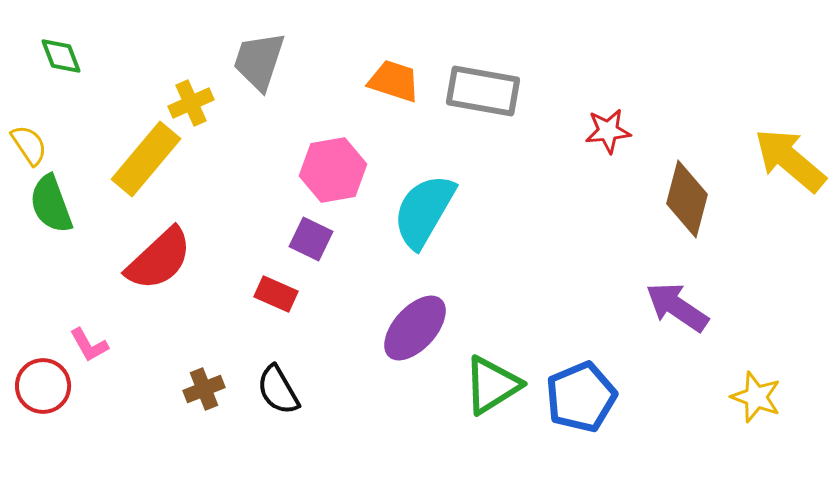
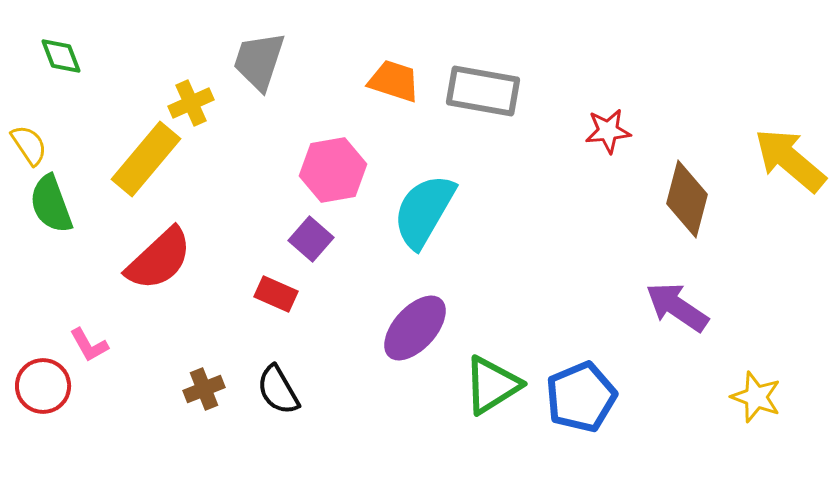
purple square: rotated 15 degrees clockwise
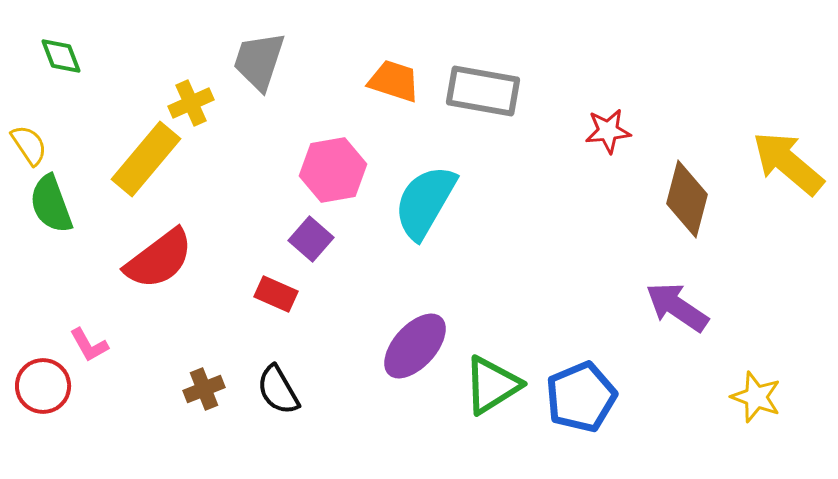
yellow arrow: moved 2 px left, 3 px down
cyan semicircle: moved 1 px right, 9 px up
red semicircle: rotated 6 degrees clockwise
purple ellipse: moved 18 px down
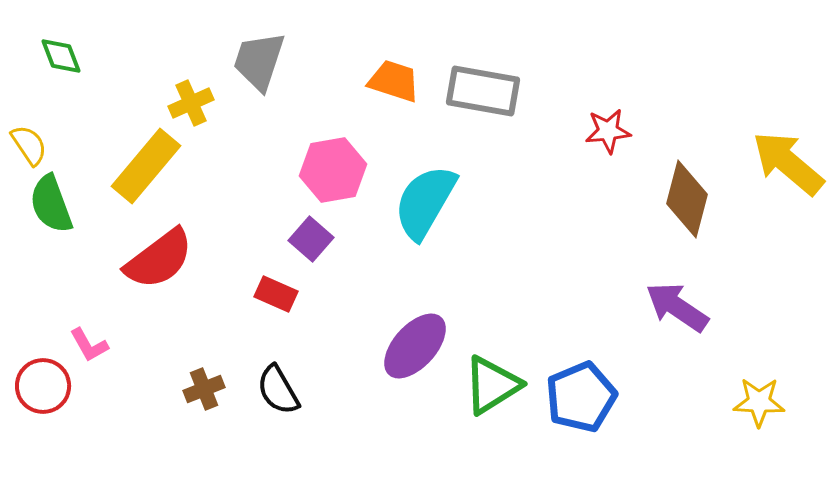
yellow rectangle: moved 7 px down
yellow star: moved 3 px right, 5 px down; rotated 18 degrees counterclockwise
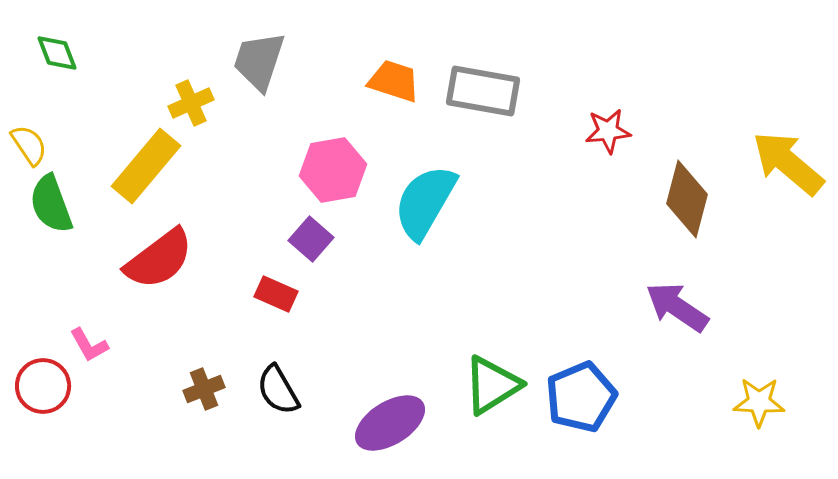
green diamond: moved 4 px left, 3 px up
purple ellipse: moved 25 px left, 77 px down; rotated 16 degrees clockwise
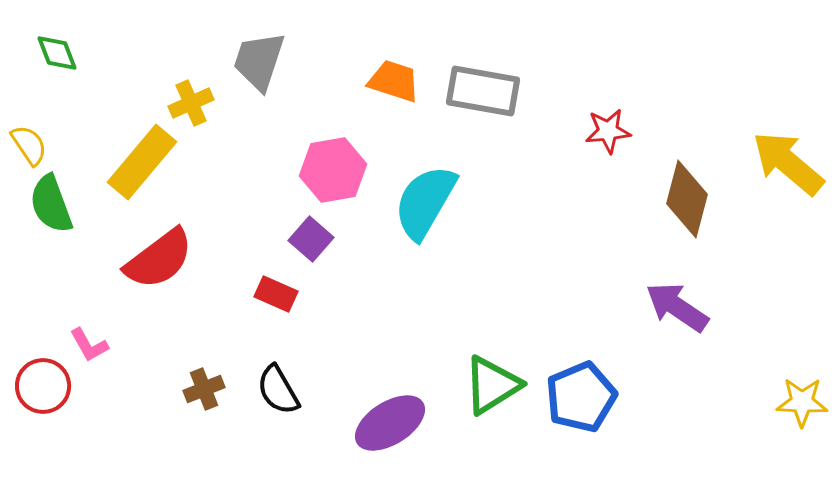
yellow rectangle: moved 4 px left, 4 px up
yellow star: moved 43 px right
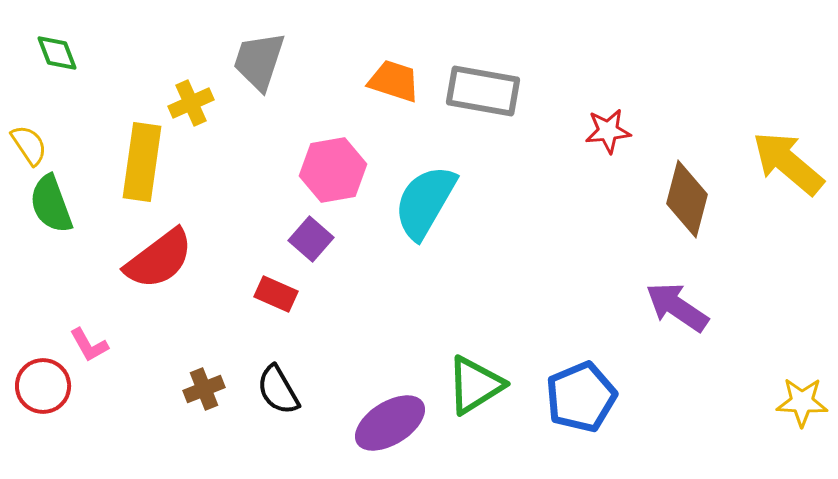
yellow rectangle: rotated 32 degrees counterclockwise
green triangle: moved 17 px left
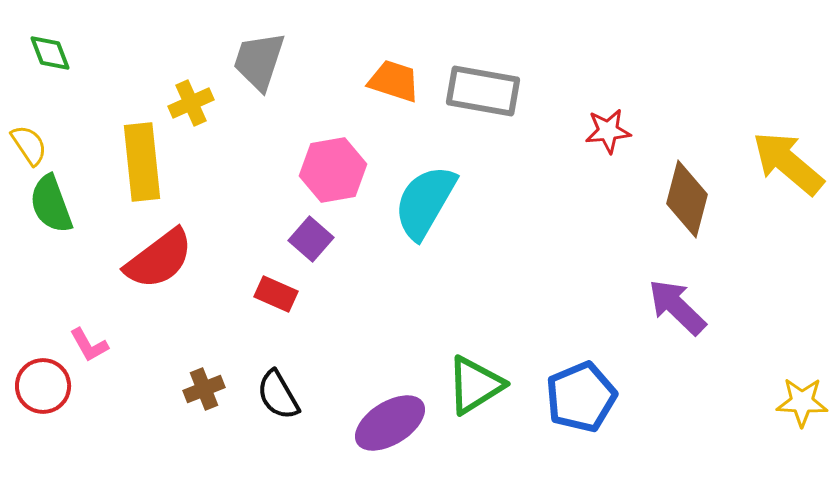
green diamond: moved 7 px left
yellow rectangle: rotated 14 degrees counterclockwise
purple arrow: rotated 10 degrees clockwise
black semicircle: moved 5 px down
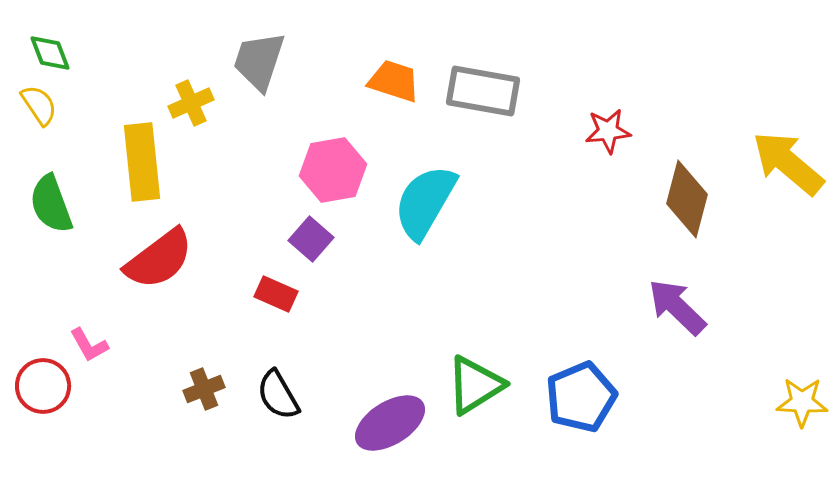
yellow semicircle: moved 10 px right, 40 px up
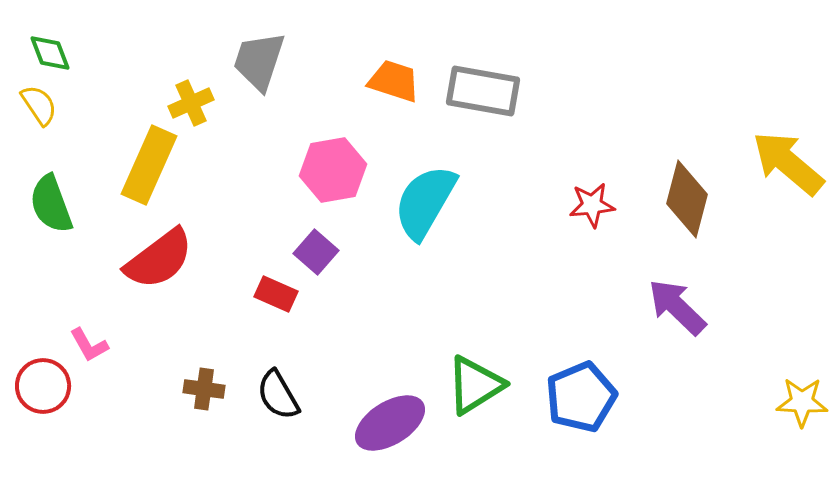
red star: moved 16 px left, 74 px down
yellow rectangle: moved 7 px right, 3 px down; rotated 30 degrees clockwise
purple square: moved 5 px right, 13 px down
brown cross: rotated 30 degrees clockwise
